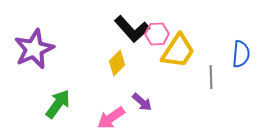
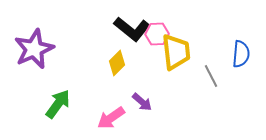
black L-shape: rotated 9 degrees counterclockwise
yellow trapezoid: moved 2 px left, 1 px down; rotated 39 degrees counterclockwise
gray line: moved 1 px up; rotated 25 degrees counterclockwise
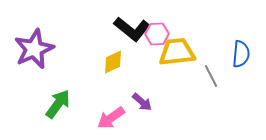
yellow trapezoid: moved 1 px right; rotated 90 degrees counterclockwise
yellow diamond: moved 4 px left, 1 px up; rotated 20 degrees clockwise
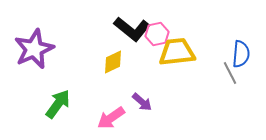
pink hexagon: rotated 10 degrees counterclockwise
gray line: moved 19 px right, 3 px up
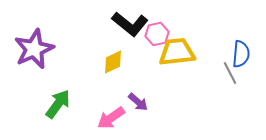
black L-shape: moved 2 px left, 5 px up
purple arrow: moved 4 px left
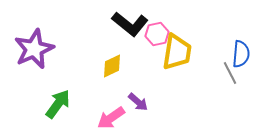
yellow trapezoid: rotated 105 degrees clockwise
yellow diamond: moved 1 px left, 4 px down
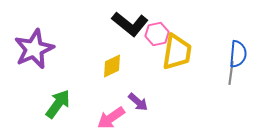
blue semicircle: moved 3 px left
gray line: moved 1 px right; rotated 35 degrees clockwise
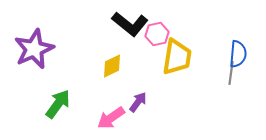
yellow trapezoid: moved 5 px down
purple arrow: rotated 95 degrees counterclockwise
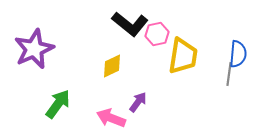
yellow trapezoid: moved 6 px right, 1 px up
gray line: moved 2 px left, 1 px down
pink arrow: rotated 56 degrees clockwise
